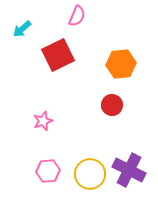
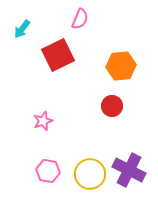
pink semicircle: moved 3 px right, 3 px down
cyan arrow: rotated 12 degrees counterclockwise
orange hexagon: moved 2 px down
red circle: moved 1 px down
pink hexagon: rotated 15 degrees clockwise
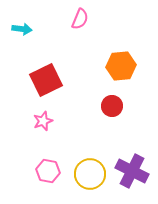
cyan arrow: rotated 120 degrees counterclockwise
red square: moved 12 px left, 25 px down
purple cross: moved 3 px right, 1 px down
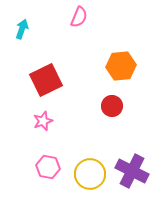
pink semicircle: moved 1 px left, 2 px up
cyan arrow: rotated 78 degrees counterclockwise
pink hexagon: moved 4 px up
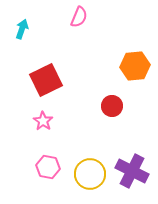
orange hexagon: moved 14 px right
pink star: rotated 18 degrees counterclockwise
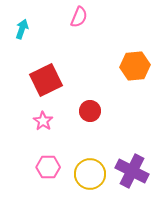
red circle: moved 22 px left, 5 px down
pink hexagon: rotated 10 degrees counterclockwise
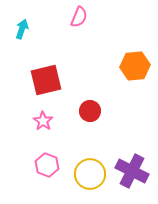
red square: rotated 12 degrees clockwise
pink hexagon: moved 1 px left, 2 px up; rotated 20 degrees clockwise
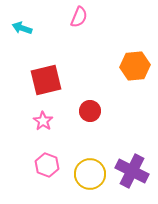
cyan arrow: moved 1 px up; rotated 90 degrees counterclockwise
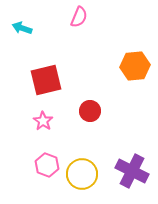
yellow circle: moved 8 px left
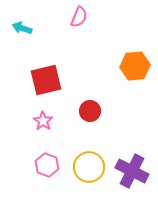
yellow circle: moved 7 px right, 7 px up
